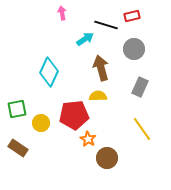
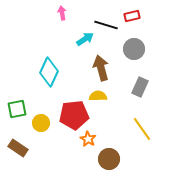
brown circle: moved 2 px right, 1 px down
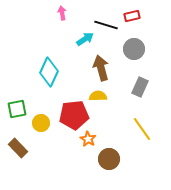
brown rectangle: rotated 12 degrees clockwise
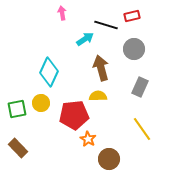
yellow circle: moved 20 px up
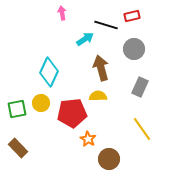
red pentagon: moved 2 px left, 2 px up
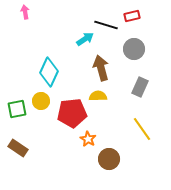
pink arrow: moved 37 px left, 1 px up
yellow circle: moved 2 px up
brown rectangle: rotated 12 degrees counterclockwise
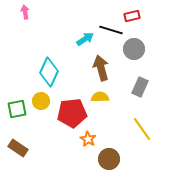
black line: moved 5 px right, 5 px down
yellow semicircle: moved 2 px right, 1 px down
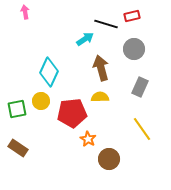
black line: moved 5 px left, 6 px up
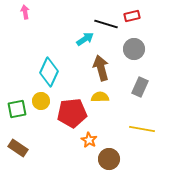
yellow line: rotated 45 degrees counterclockwise
orange star: moved 1 px right, 1 px down
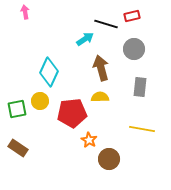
gray rectangle: rotated 18 degrees counterclockwise
yellow circle: moved 1 px left
